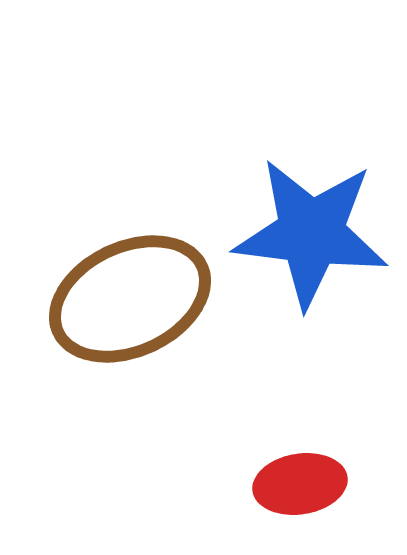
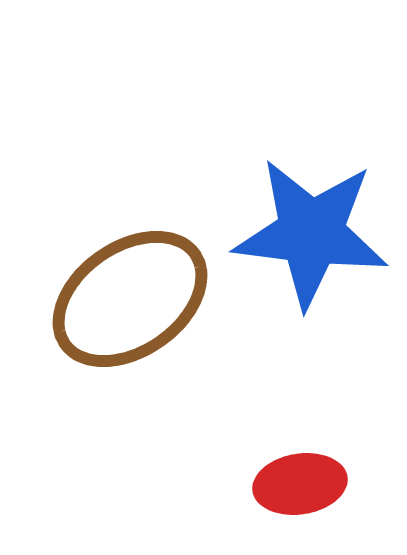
brown ellipse: rotated 10 degrees counterclockwise
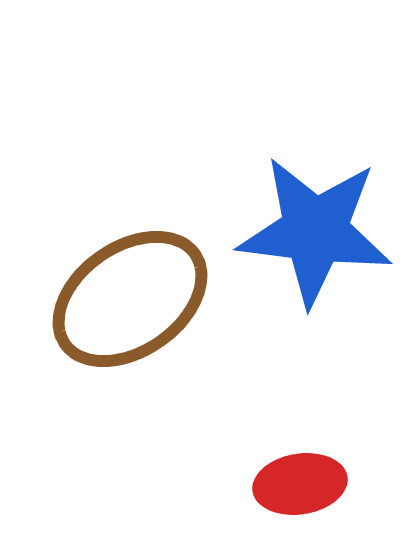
blue star: moved 4 px right, 2 px up
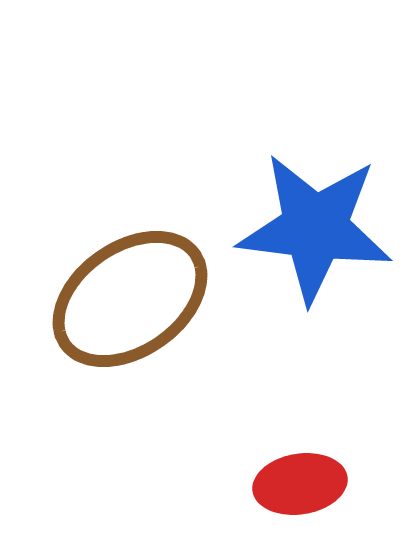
blue star: moved 3 px up
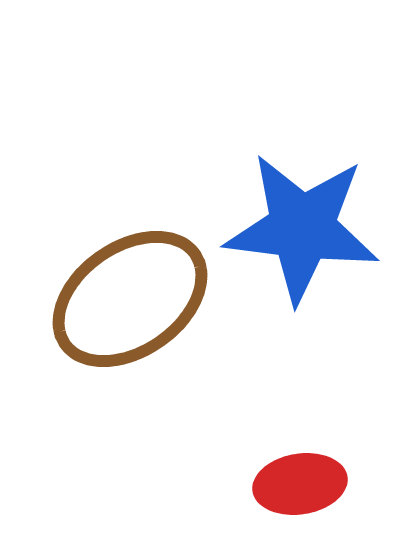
blue star: moved 13 px left
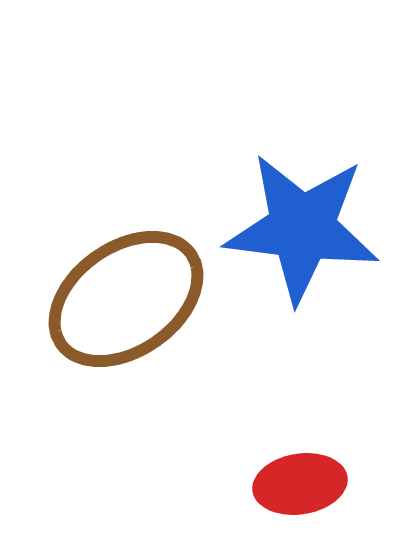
brown ellipse: moved 4 px left
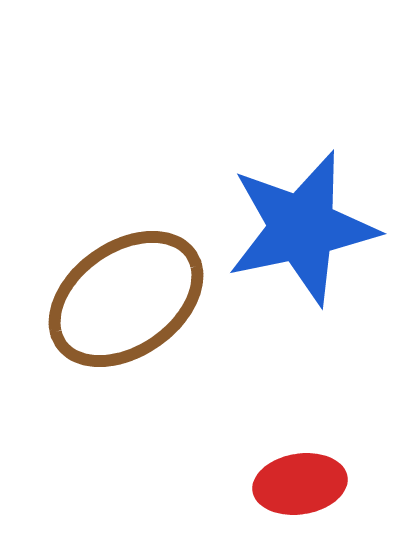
blue star: rotated 19 degrees counterclockwise
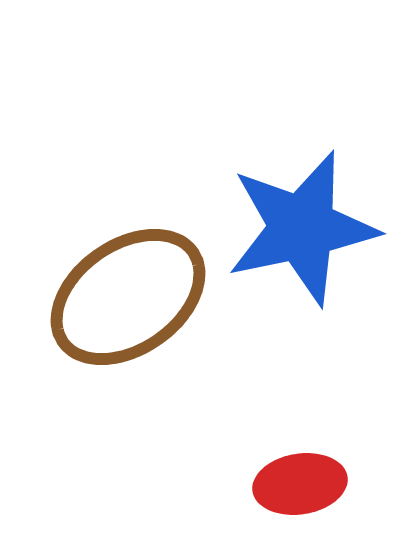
brown ellipse: moved 2 px right, 2 px up
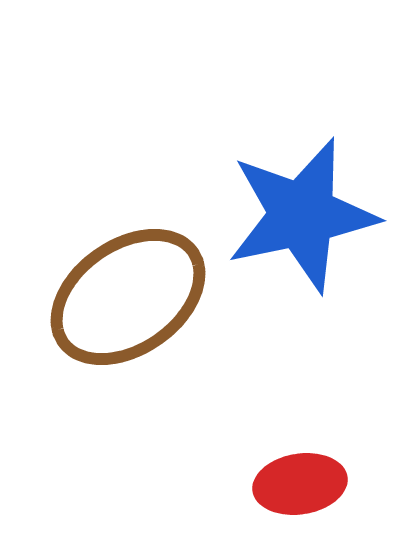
blue star: moved 13 px up
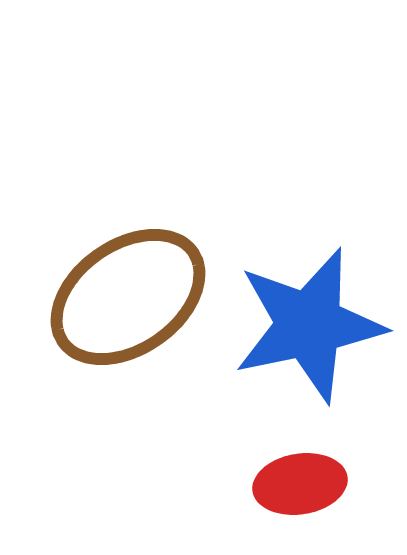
blue star: moved 7 px right, 110 px down
